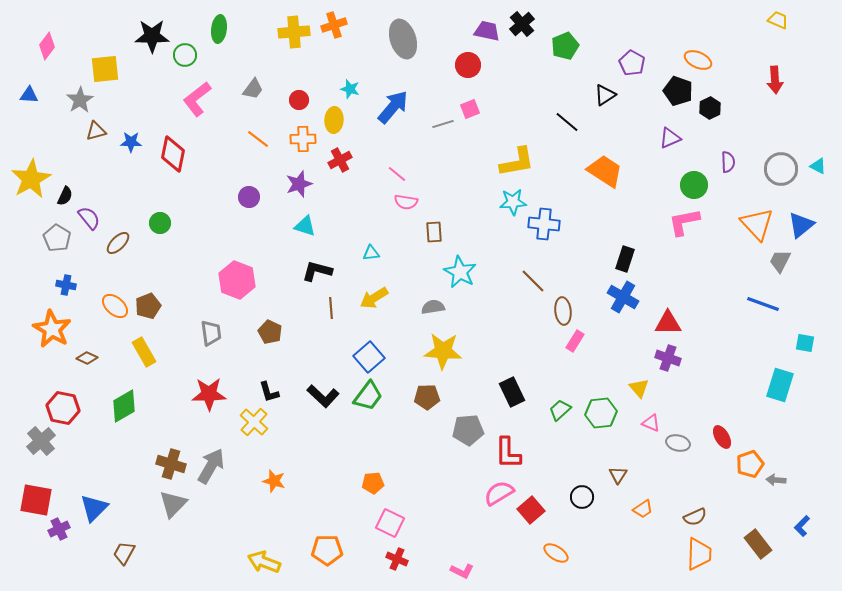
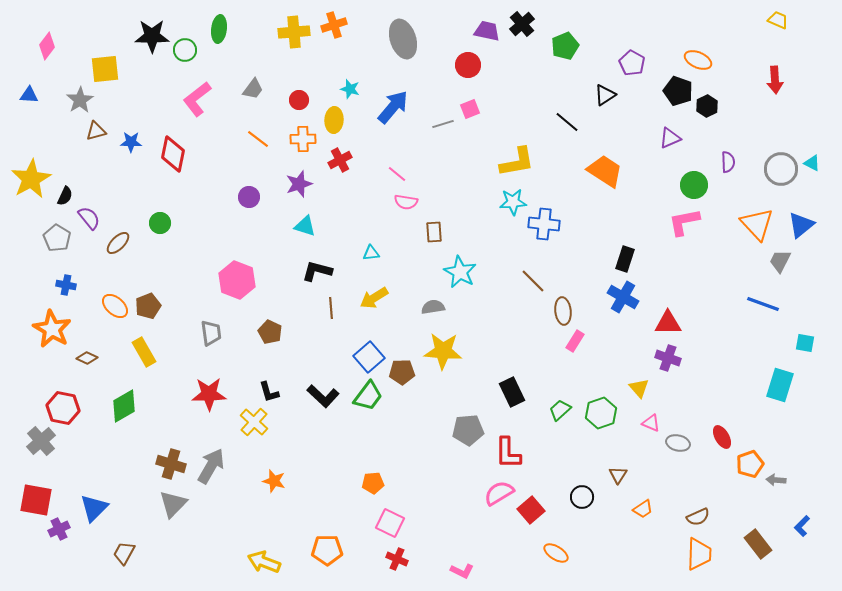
green circle at (185, 55): moved 5 px up
black hexagon at (710, 108): moved 3 px left, 2 px up
cyan triangle at (818, 166): moved 6 px left, 3 px up
brown pentagon at (427, 397): moved 25 px left, 25 px up
green hexagon at (601, 413): rotated 12 degrees counterclockwise
brown semicircle at (695, 517): moved 3 px right
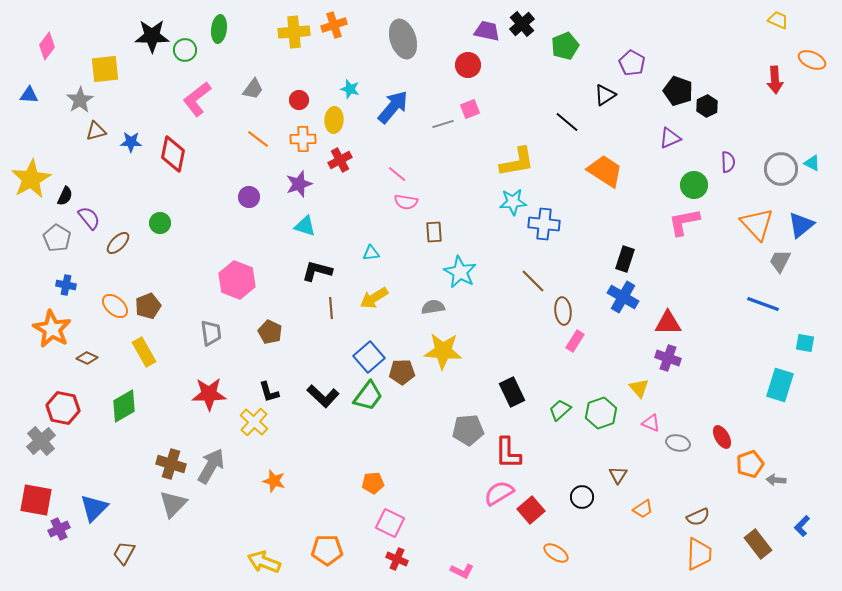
orange ellipse at (698, 60): moved 114 px right
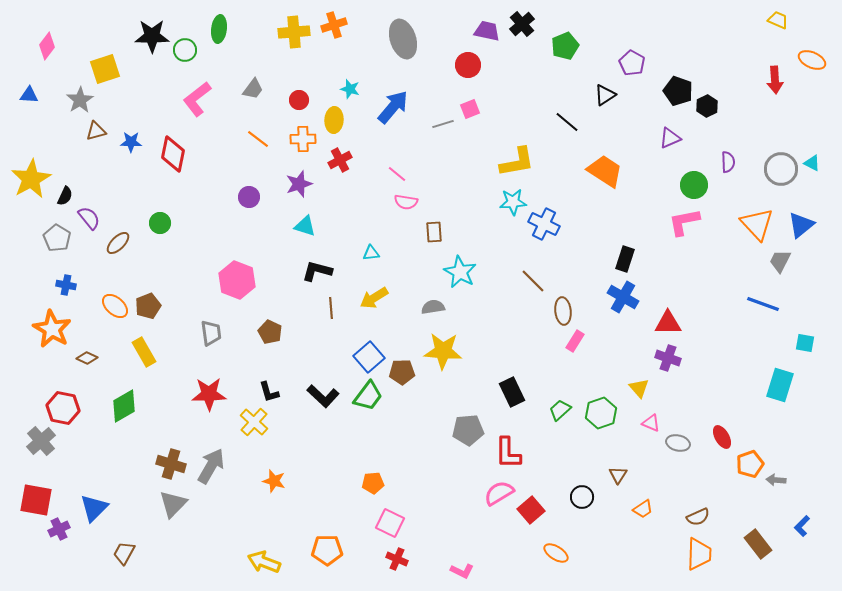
yellow square at (105, 69): rotated 12 degrees counterclockwise
blue cross at (544, 224): rotated 20 degrees clockwise
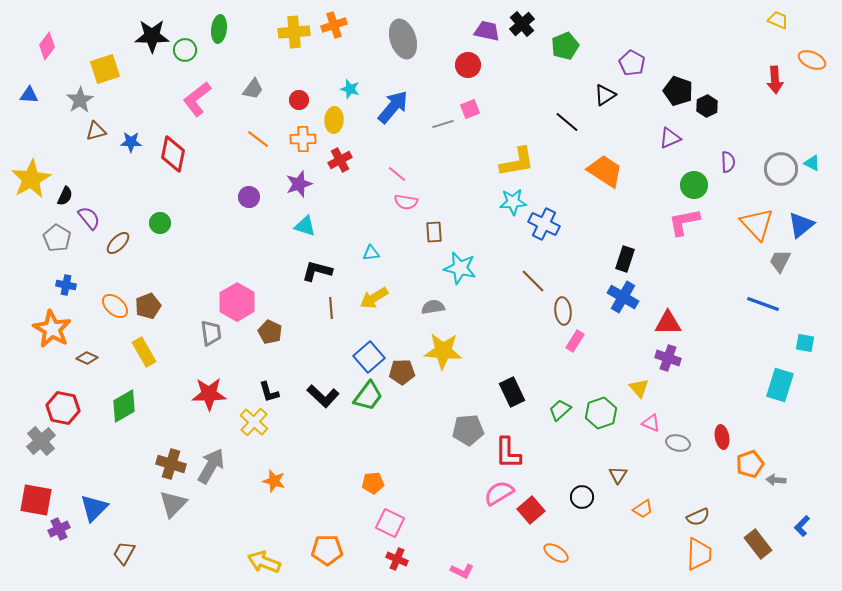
cyan star at (460, 272): moved 4 px up; rotated 16 degrees counterclockwise
pink hexagon at (237, 280): moved 22 px down; rotated 9 degrees clockwise
red ellipse at (722, 437): rotated 20 degrees clockwise
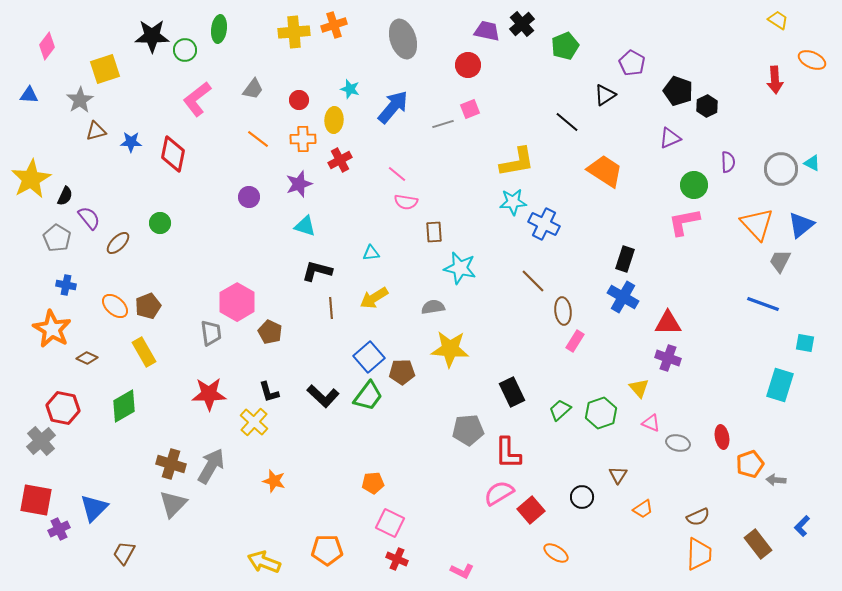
yellow trapezoid at (778, 20): rotated 10 degrees clockwise
yellow star at (443, 351): moved 7 px right, 2 px up
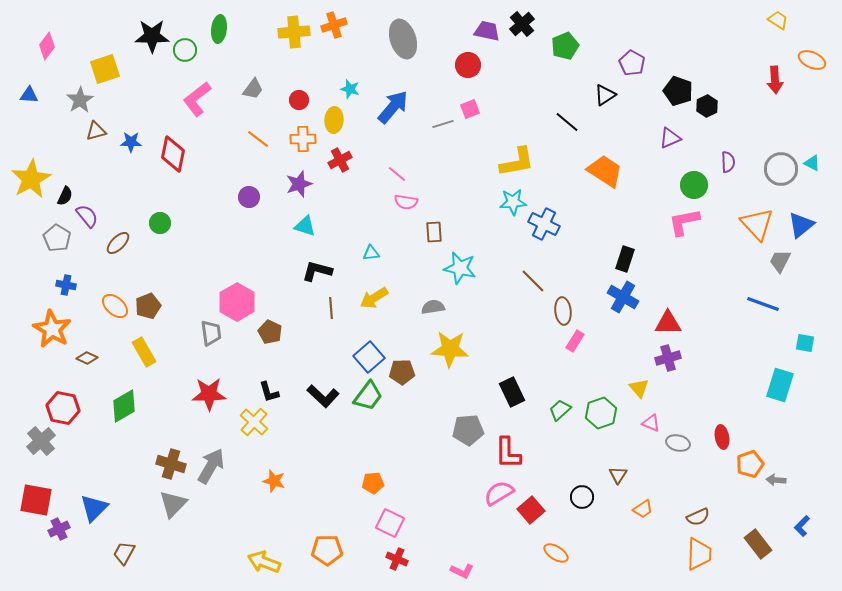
purple semicircle at (89, 218): moved 2 px left, 2 px up
purple cross at (668, 358): rotated 35 degrees counterclockwise
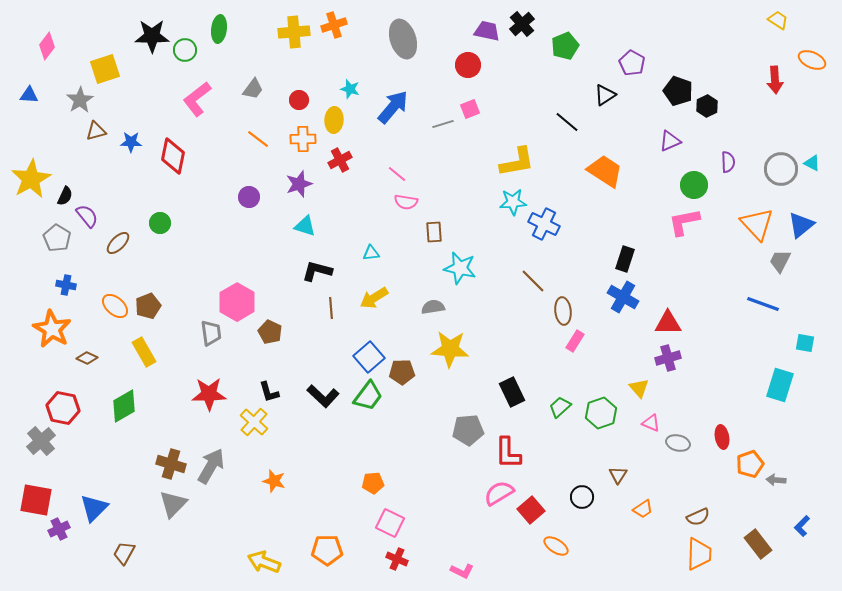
purple triangle at (670, 138): moved 3 px down
red diamond at (173, 154): moved 2 px down
green trapezoid at (560, 410): moved 3 px up
orange ellipse at (556, 553): moved 7 px up
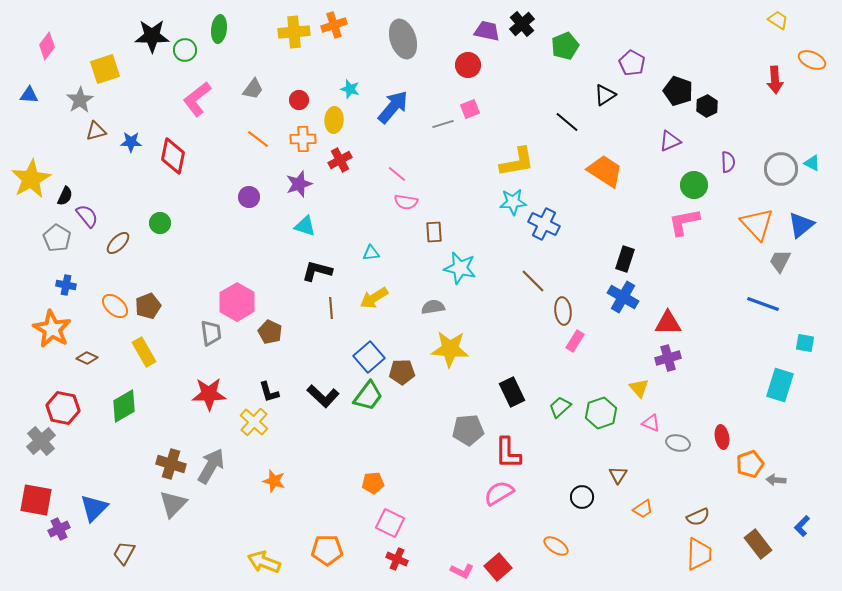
red square at (531, 510): moved 33 px left, 57 px down
